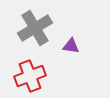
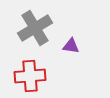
red cross: rotated 16 degrees clockwise
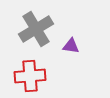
gray cross: moved 1 px right, 1 px down
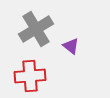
purple triangle: rotated 30 degrees clockwise
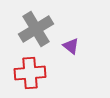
red cross: moved 3 px up
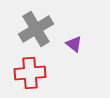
purple triangle: moved 3 px right, 2 px up
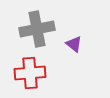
gray cross: moved 1 px right; rotated 20 degrees clockwise
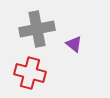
red cross: rotated 20 degrees clockwise
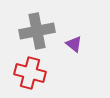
gray cross: moved 2 px down
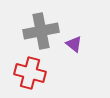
gray cross: moved 4 px right
